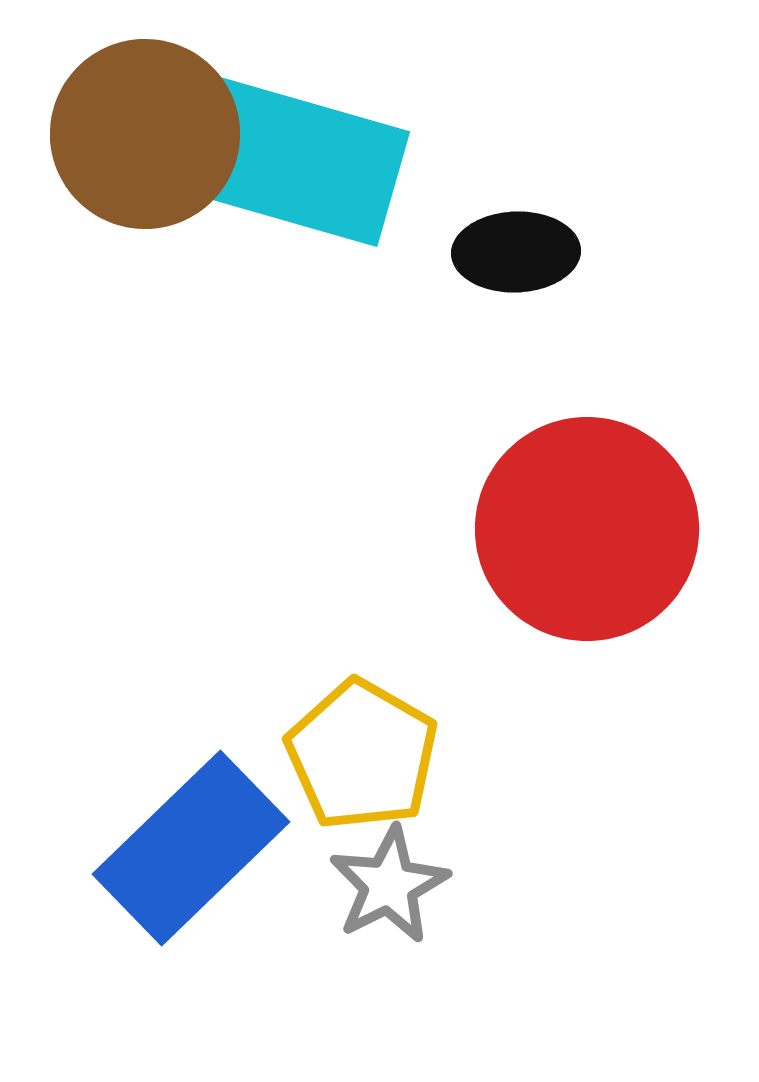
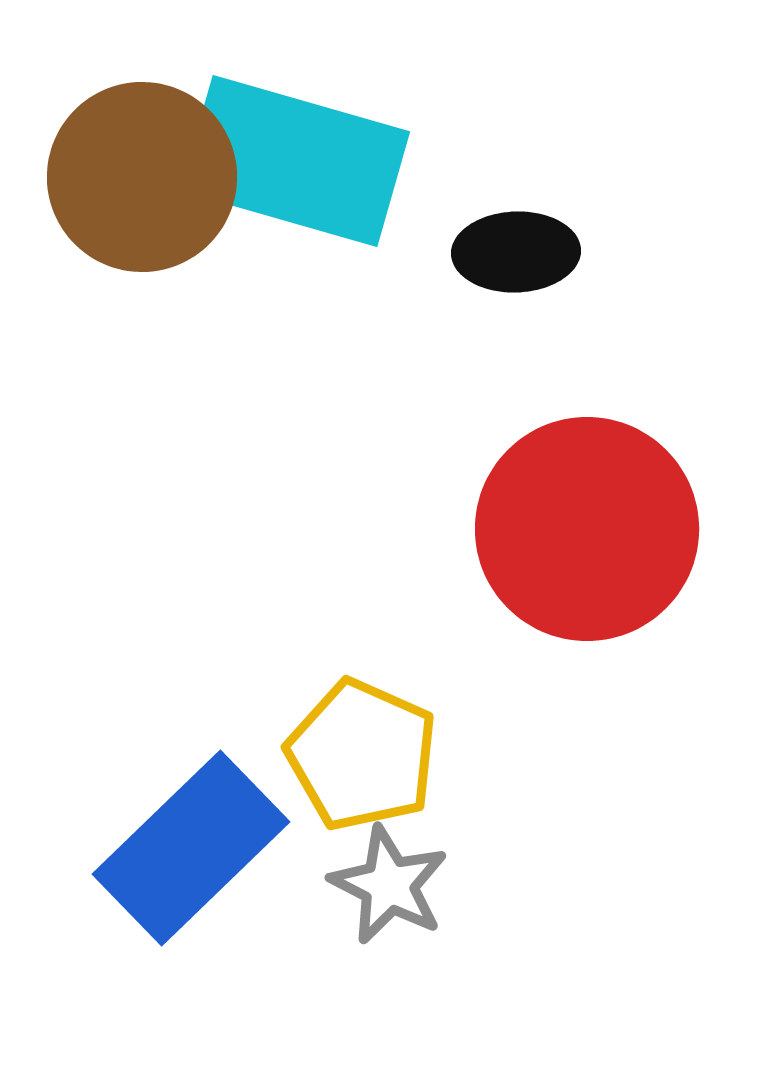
brown circle: moved 3 px left, 43 px down
yellow pentagon: rotated 6 degrees counterclockwise
gray star: rotated 18 degrees counterclockwise
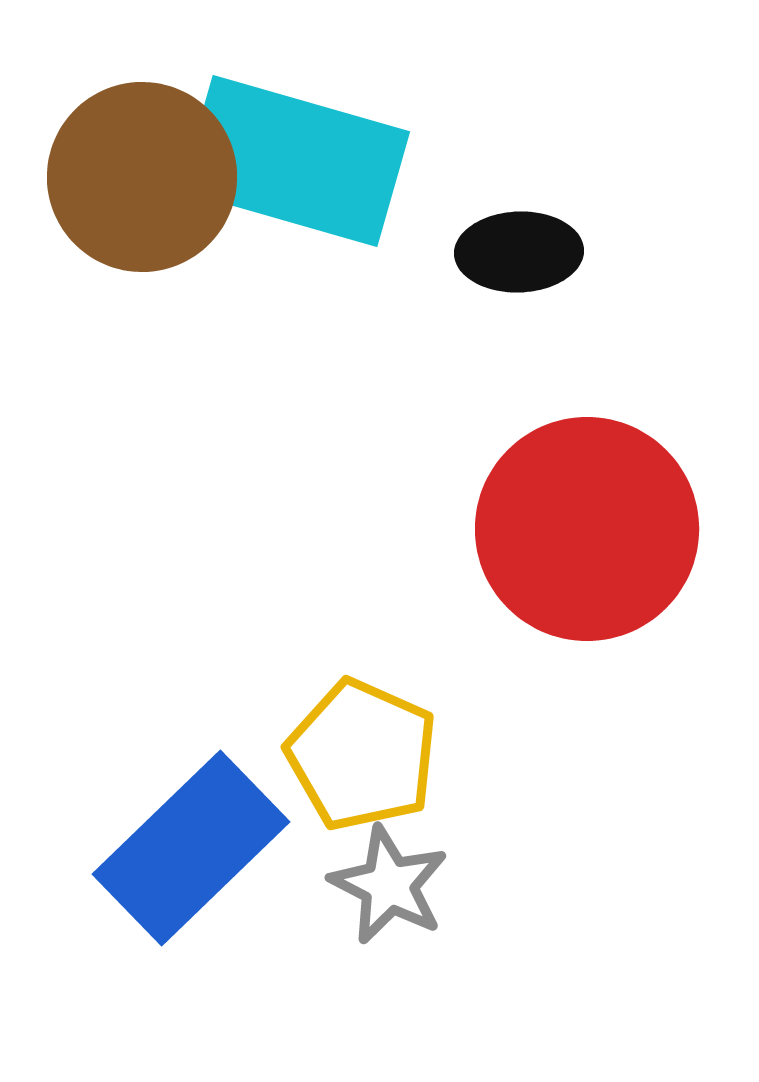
black ellipse: moved 3 px right
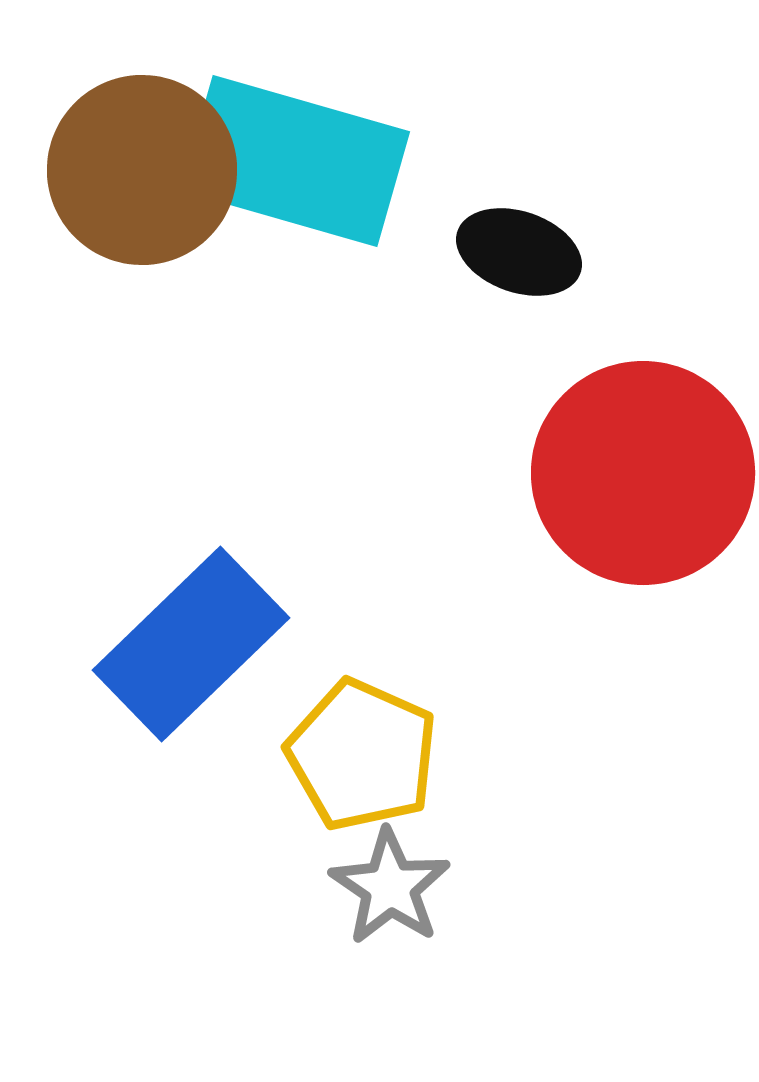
brown circle: moved 7 px up
black ellipse: rotated 21 degrees clockwise
red circle: moved 56 px right, 56 px up
blue rectangle: moved 204 px up
gray star: moved 1 px right, 2 px down; rotated 7 degrees clockwise
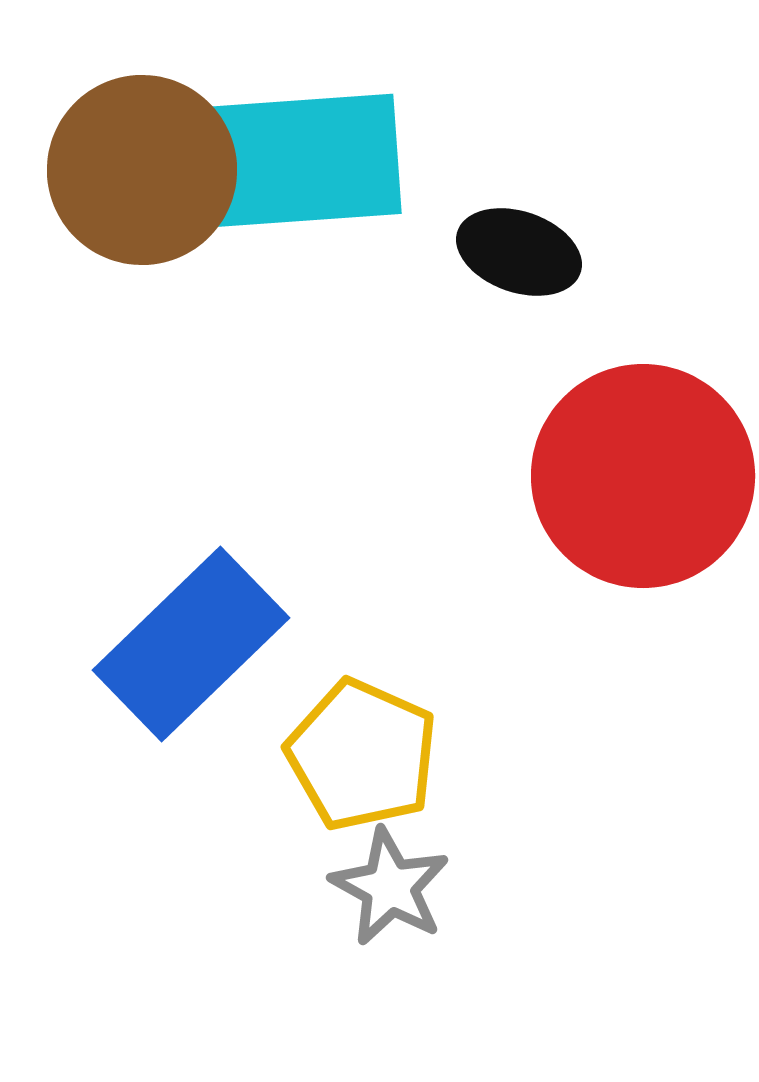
cyan rectangle: rotated 20 degrees counterclockwise
red circle: moved 3 px down
gray star: rotated 5 degrees counterclockwise
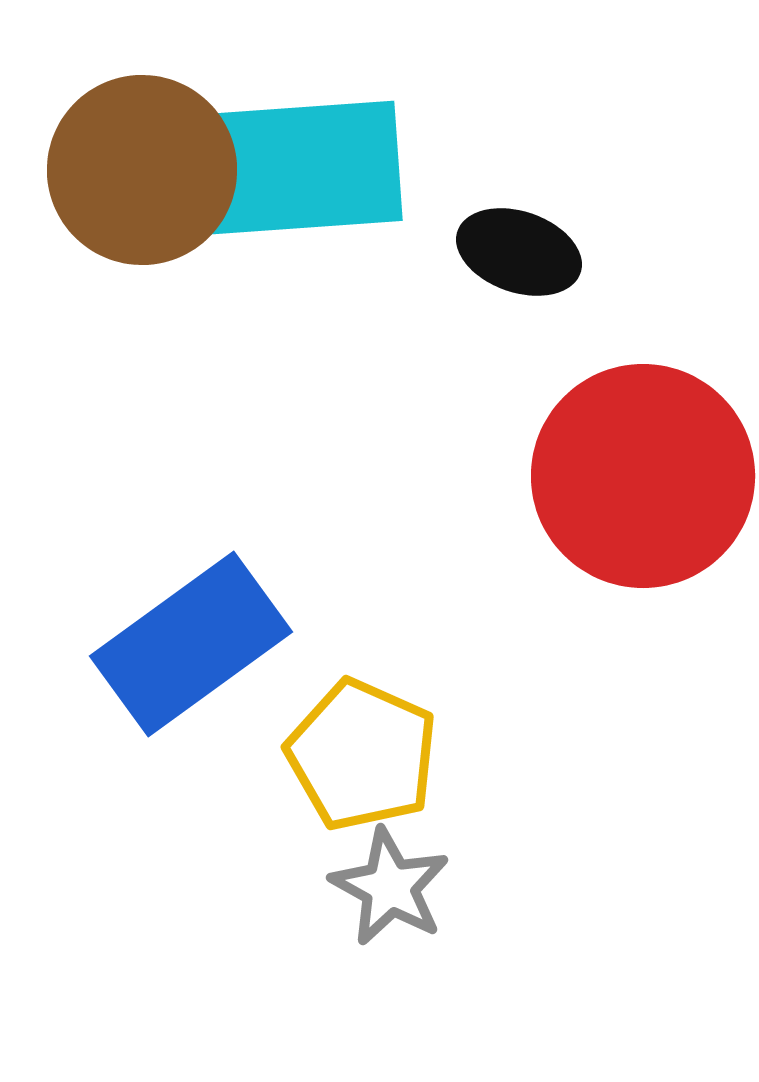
cyan rectangle: moved 1 px right, 7 px down
blue rectangle: rotated 8 degrees clockwise
